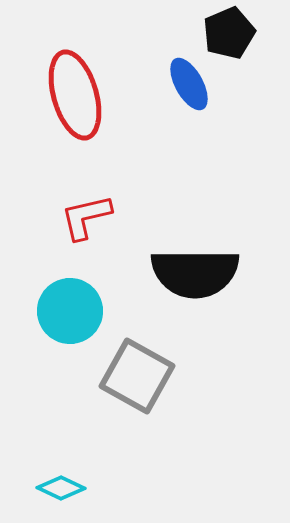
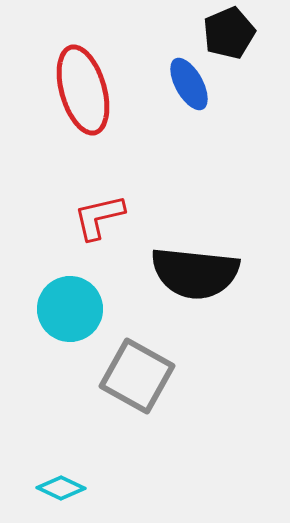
red ellipse: moved 8 px right, 5 px up
red L-shape: moved 13 px right
black semicircle: rotated 6 degrees clockwise
cyan circle: moved 2 px up
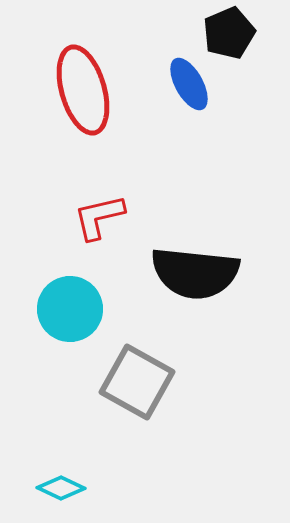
gray square: moved 6 px down
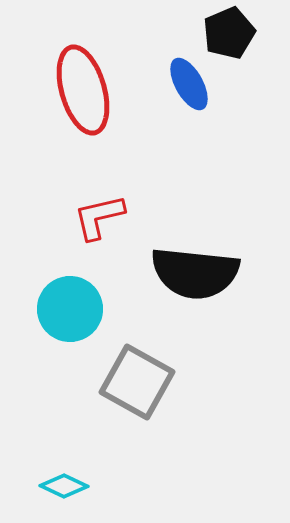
cyan diamond: moved 3 px right, 2 px up
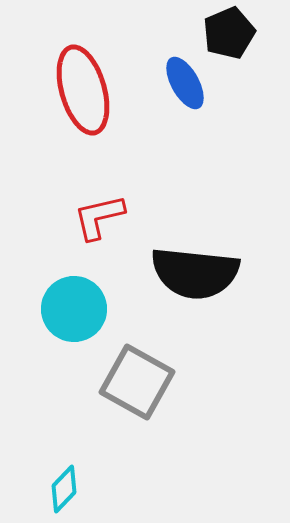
blue ellipse: moved 4 px left, 1 px up
cyan circle: moved 4 px right
cyan diamond: moved 3 px down; rotated 72 degrees counterclockwise
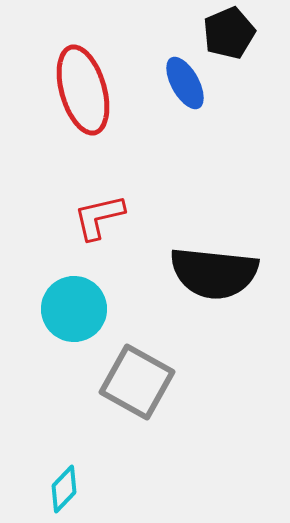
black semicircle: moved 19 px right
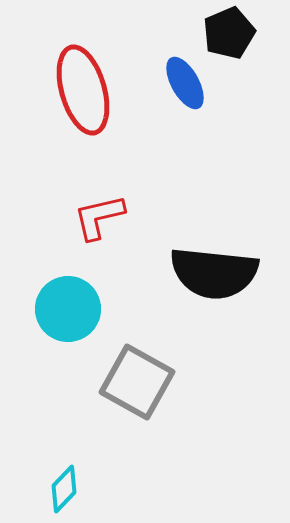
cyan circle: moved 6 px left
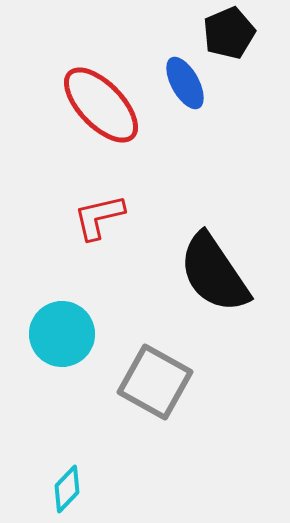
red ellipse: moved 18 px right, 15 px down; rotated 28 degrees counterclockwise
black semicircle: rotated 50 degrees clockwise
cyan circle: moved 6 px left, 25 px down
gray square: moved 18 px right
cyan diamond: moved 3 px right
